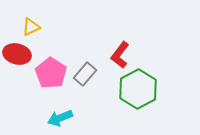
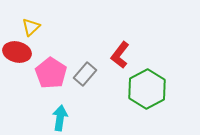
yellow triangle: rotated 18 degrees counterclockwise
red ellipse: moved 2 px up
green hexagon: moved 9 px right
cyan arrow: rotated 120 degrees clockwise
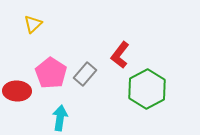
yellow triangle: moved 2 px right, 3 px up
red ellipse: moved 39 px down; rotated 12 degrees counterclockwise
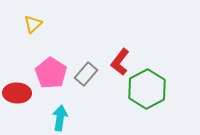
red L-shape: moved 7 px down
gray rectangle: moved 1 px right
red ellipse: moved 2 px down
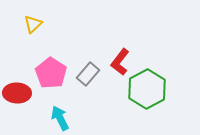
gray rectangle: moved 2 px right
cyan arrow: rotated 35 degrees counterclockwise
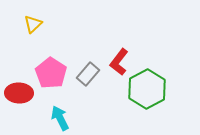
red L-shape: moved 1 px left
red ellipse: moved 2 px right
